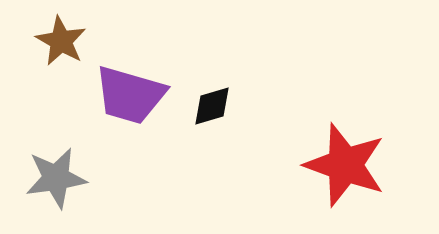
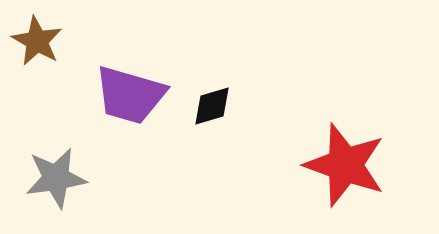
brown star: moved 24 px left
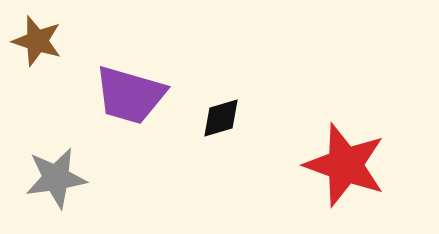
brown star: rotated 12 degrees counterclockwise
black diamond: moved 9 px right, 12 px down
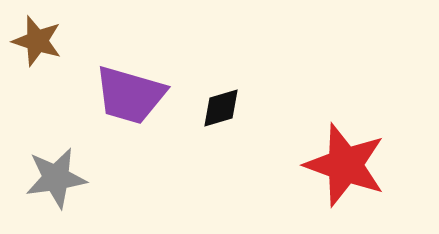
black diamond: moved 10 px up
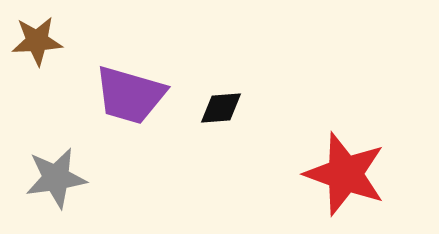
brown star: rotated 21 degrees counterclockwise
black diamond: rotated 12 degrees clockwise
red star: moved 9 px down
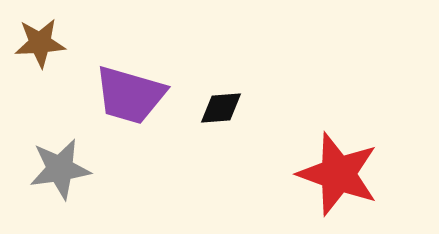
brown star: moved 3 px right, 2 px down
red star: moved 7 px left
gray star: moved 4 px right, 9 px up
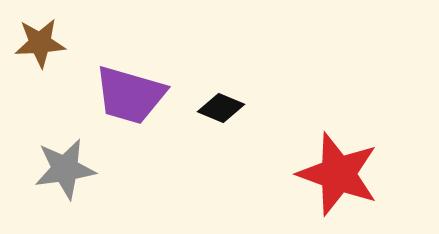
black diamond: rotated 27 degrees clockwise
gray star: moved 5 px right
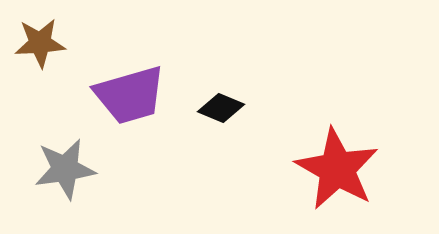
purple trapezoid: rotated 32 degrees counterclockwise
red star: moved 1 px left, 5 px up; rotated 10 degrees clockwise
